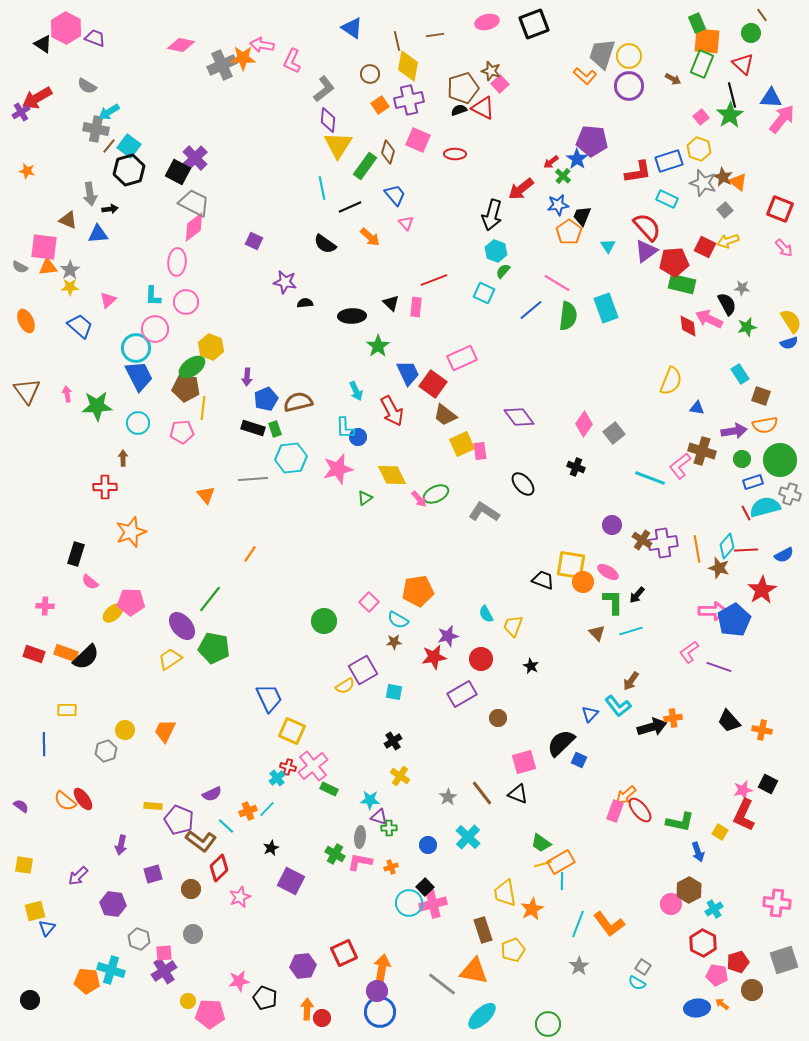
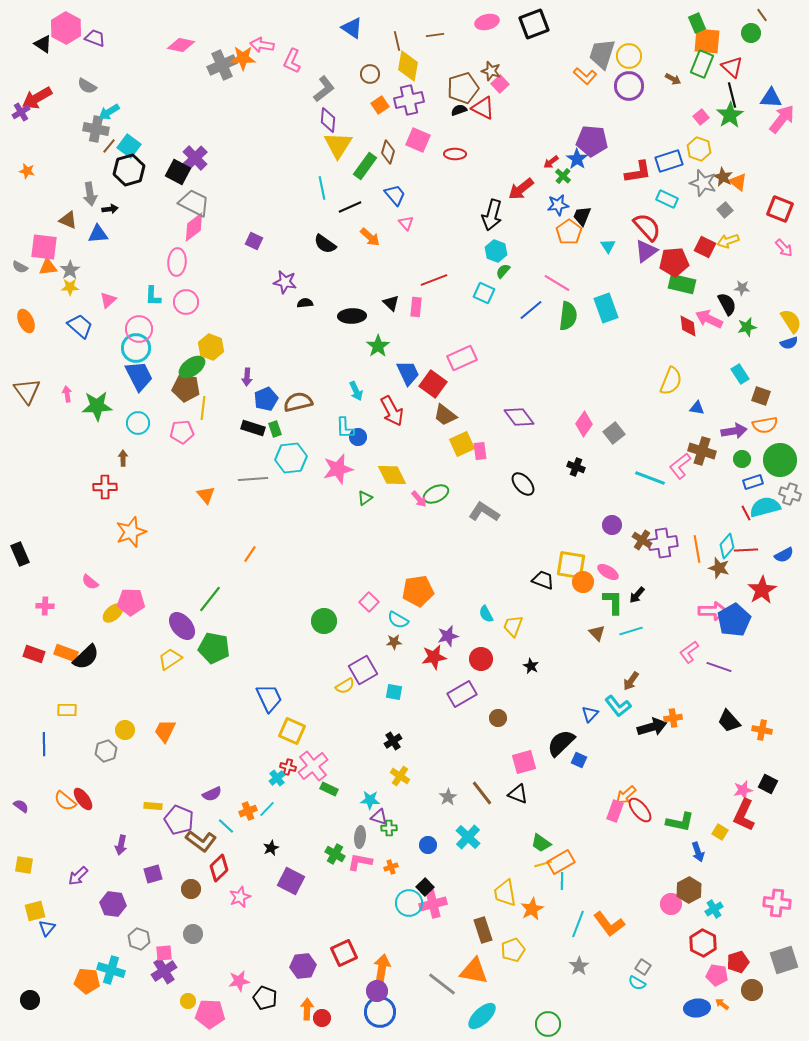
red triangle at (743, 64): moved 11 px left, 3 px down
pink circle at (155, 329): moved 16 px left
black rectangle at (76, 554): moved 56 px left; rotated 40 degrees counterclockwise
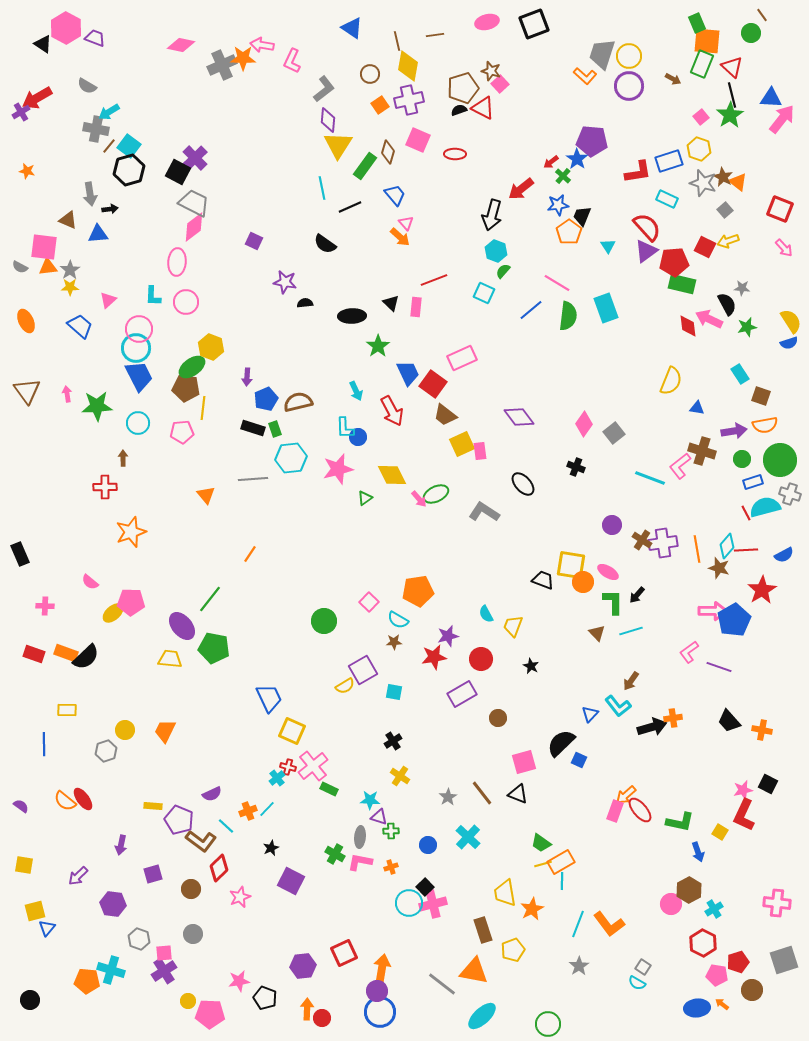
orange arrow at (370, 237): moved 30 px right
yellow trapezoid at (170, 659): rotated 40 degrees clockwise
green cross at (389, 828): moved 2 px right, 3 px down
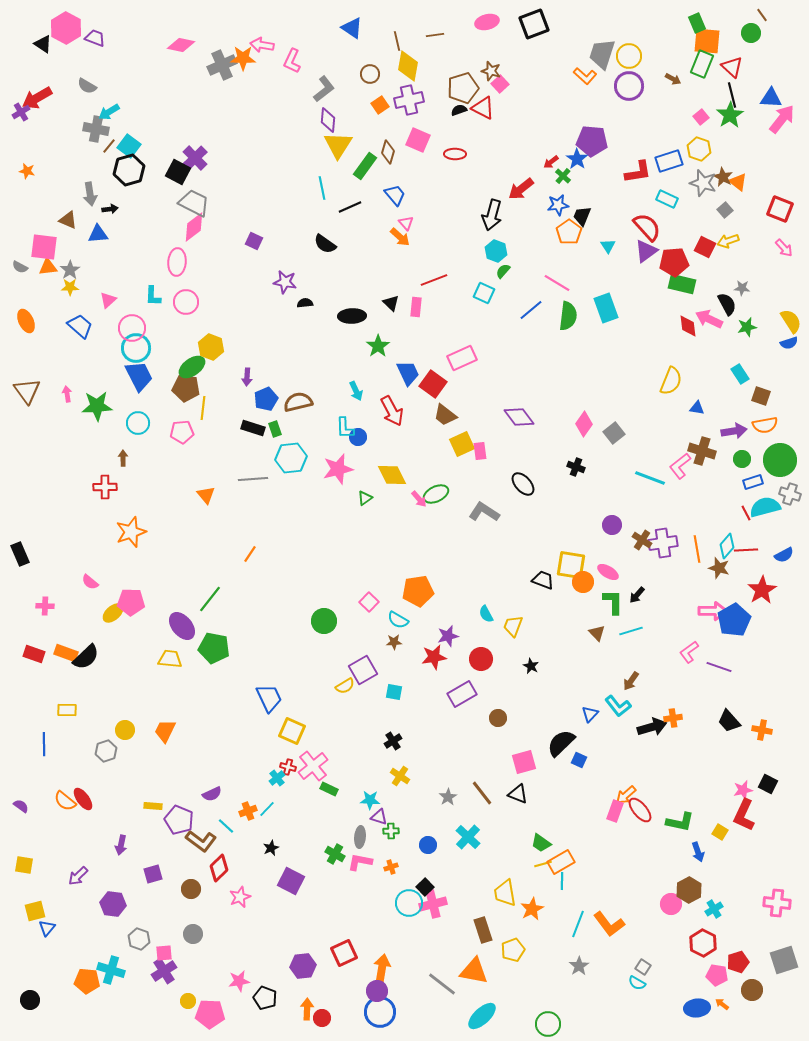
pink circle at (139, 329): moved 7 px left, 1 px up
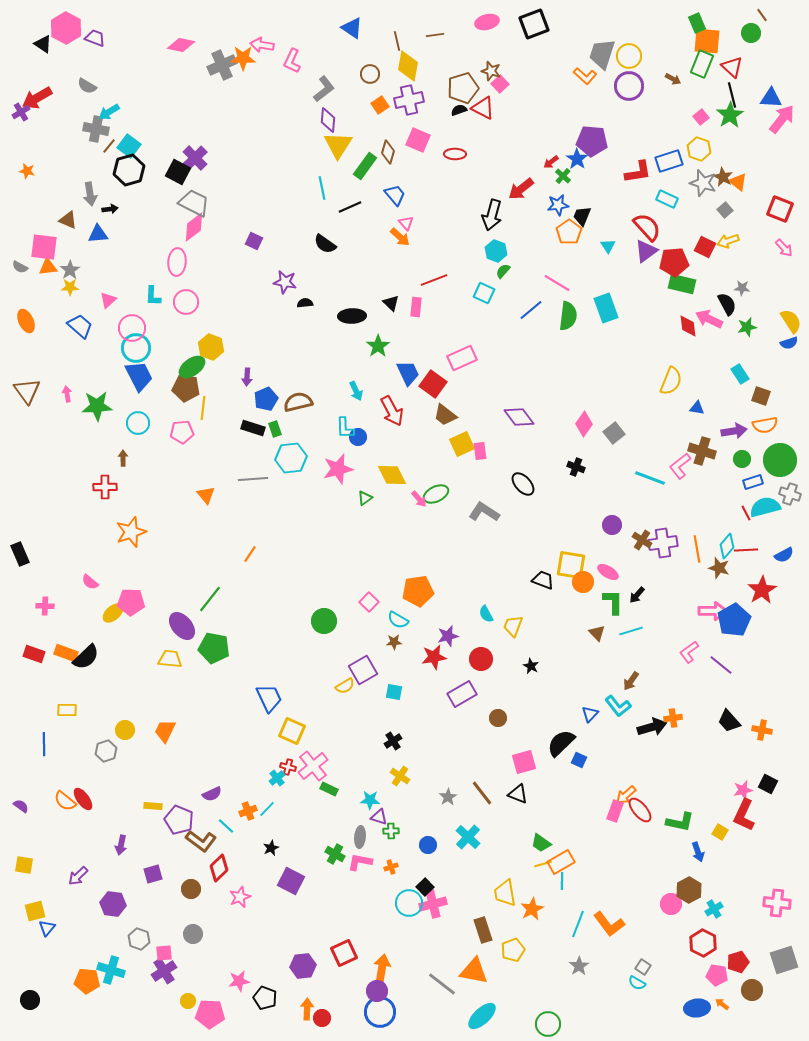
purple line at (719, 667): moved 2 px right, 2 px up; rotated 20 degrees clockwise
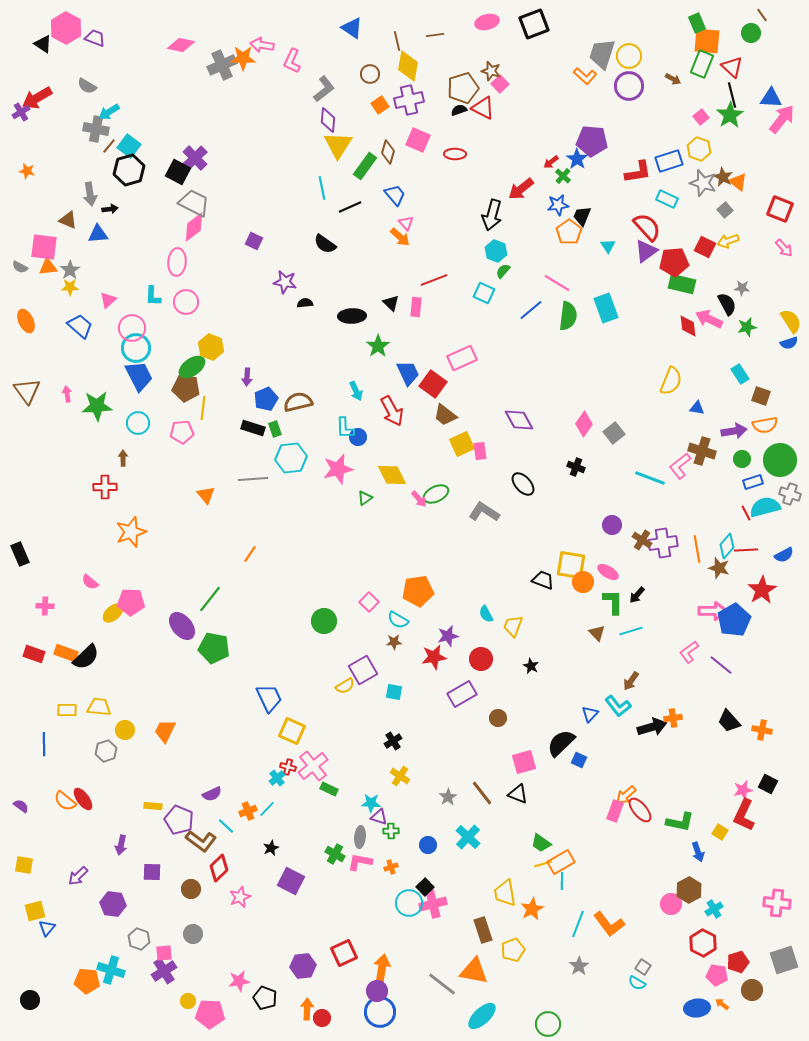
purple diamond at (519, 417): moved 3 px down; rotated 8 degrees clockwise
yellow trapezoid at (170, 659): moved 71 px left, 48 px down
cyan star at (370, 800): moved 1 px right, 3 px down
purple square at (153, 874): moved 1 px left, 2 px up; rotated 18 degrees clockwise
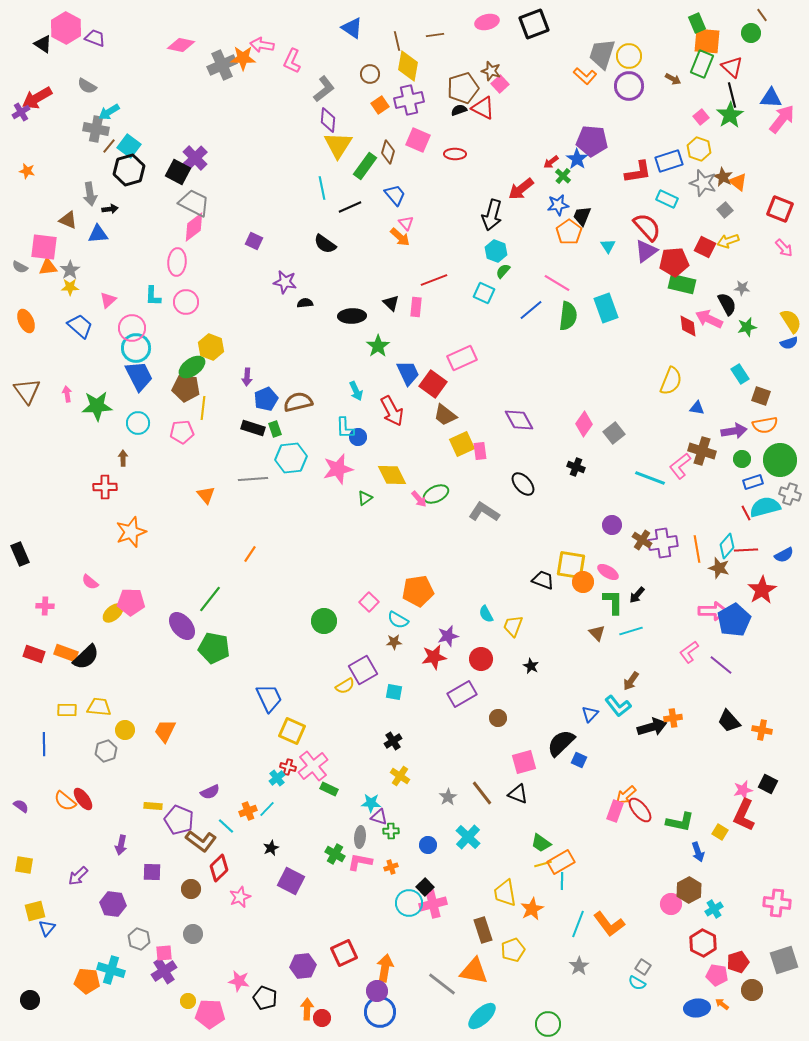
purple semicircle at (212, 794): moved 2 px left, 2 px up
orange arrow at (382, 968): moved 3 px right
pink star at (239, 981): rotated 20 degrees clockwise
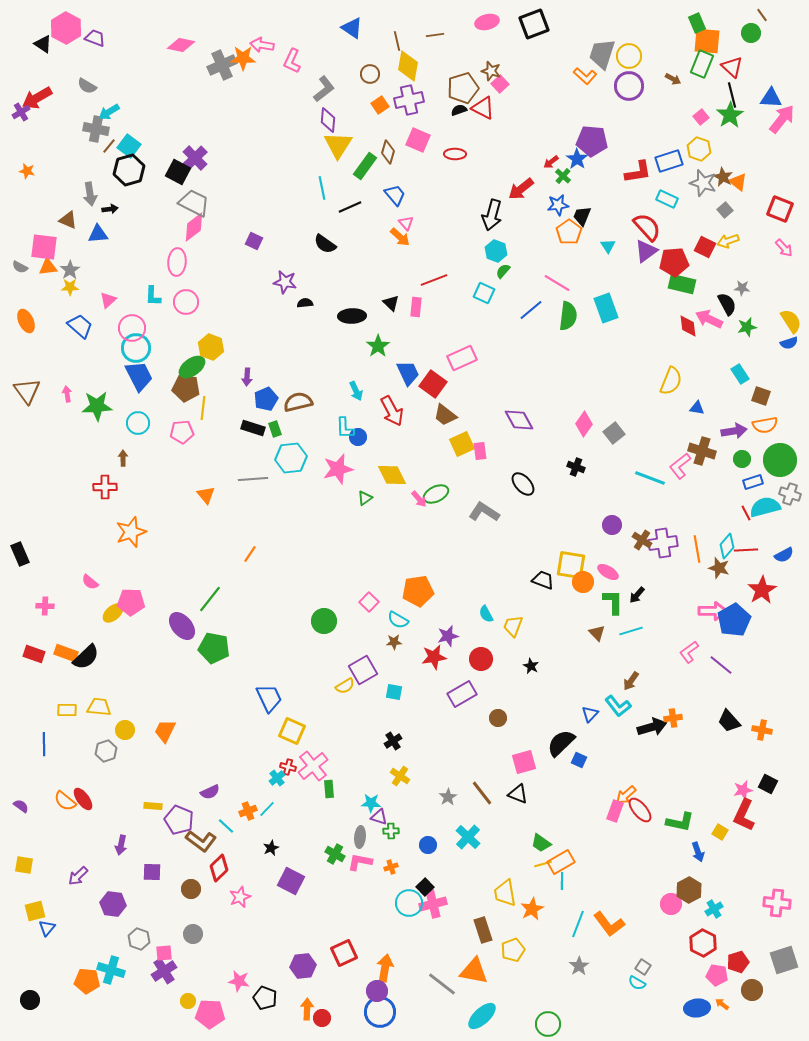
green rectangle at (329, 789): rotated 60 degrees clockwise
